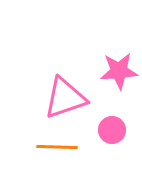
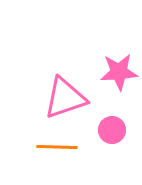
pink star: moved 1 px down
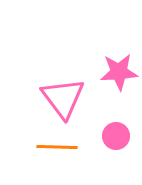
pink triangle: moved 2 px left; rotated 48 degrees counterclockwise
pink circle: moved 4 px right, 6 px down
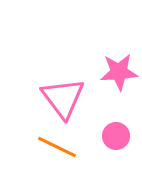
orange line: rotated 24 degrees clockwise
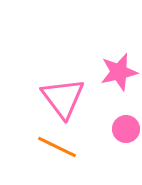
pink star: rotated 9 degrees counterclockwise
pink circle: moved 10 px right, 7 px up
